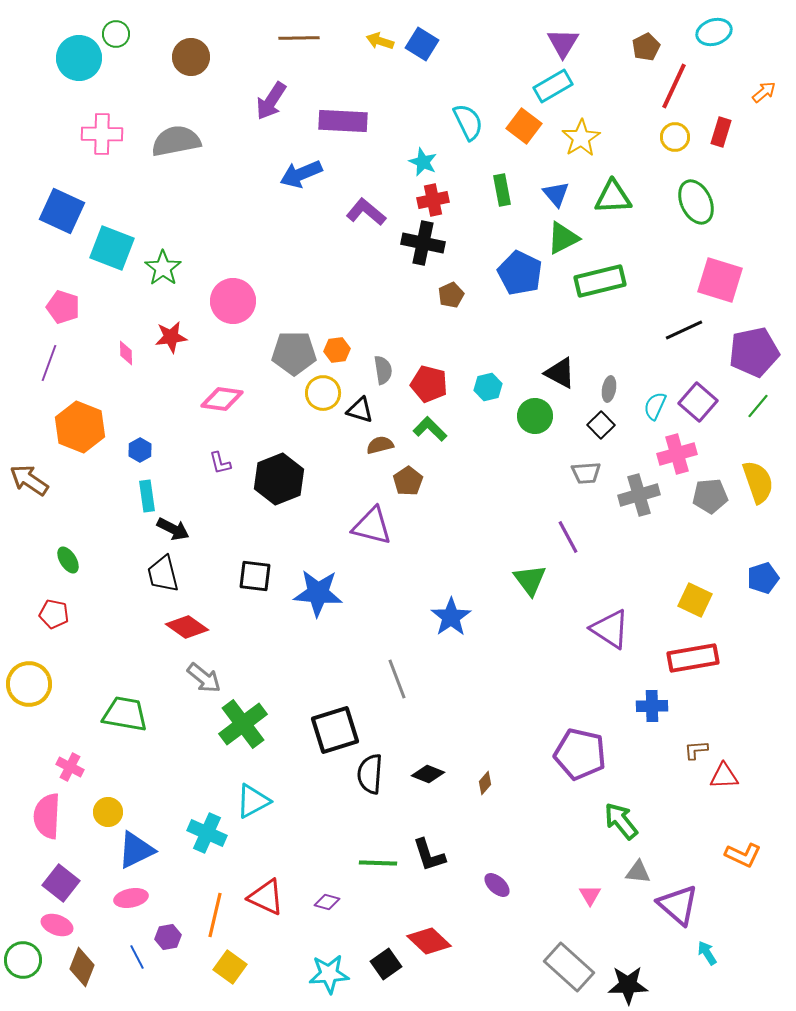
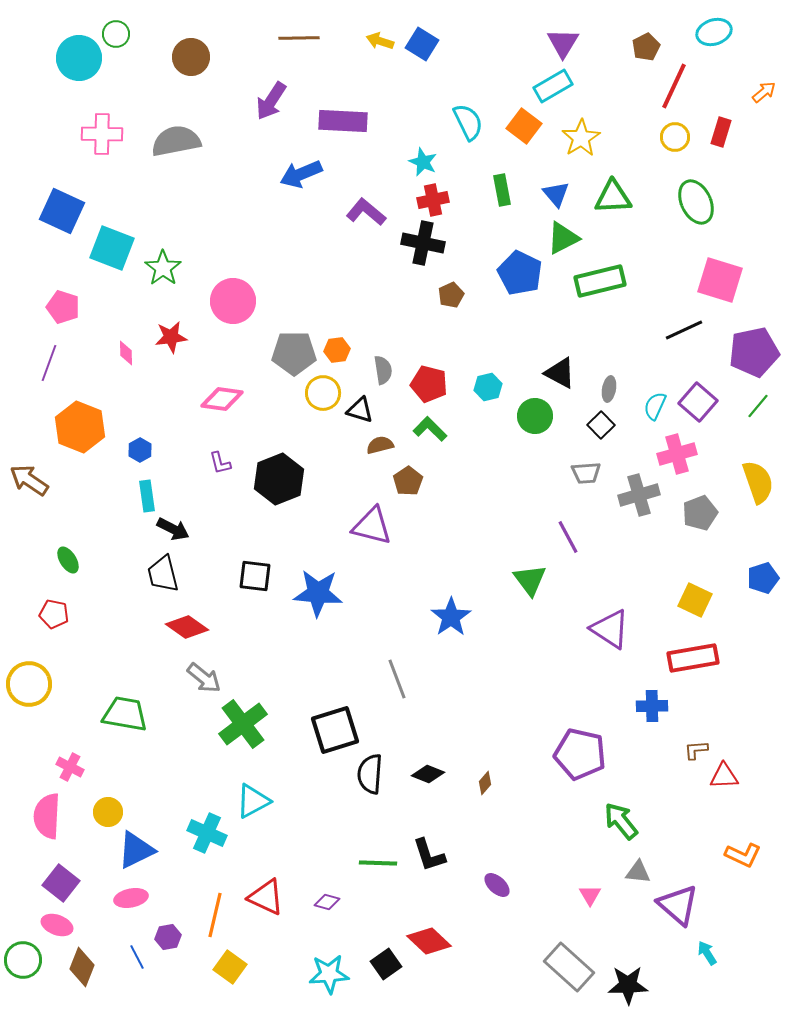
gray pentagon at (710, 496): moved 10 px left, 17 px down; rotated 16 degrees counterclockwise
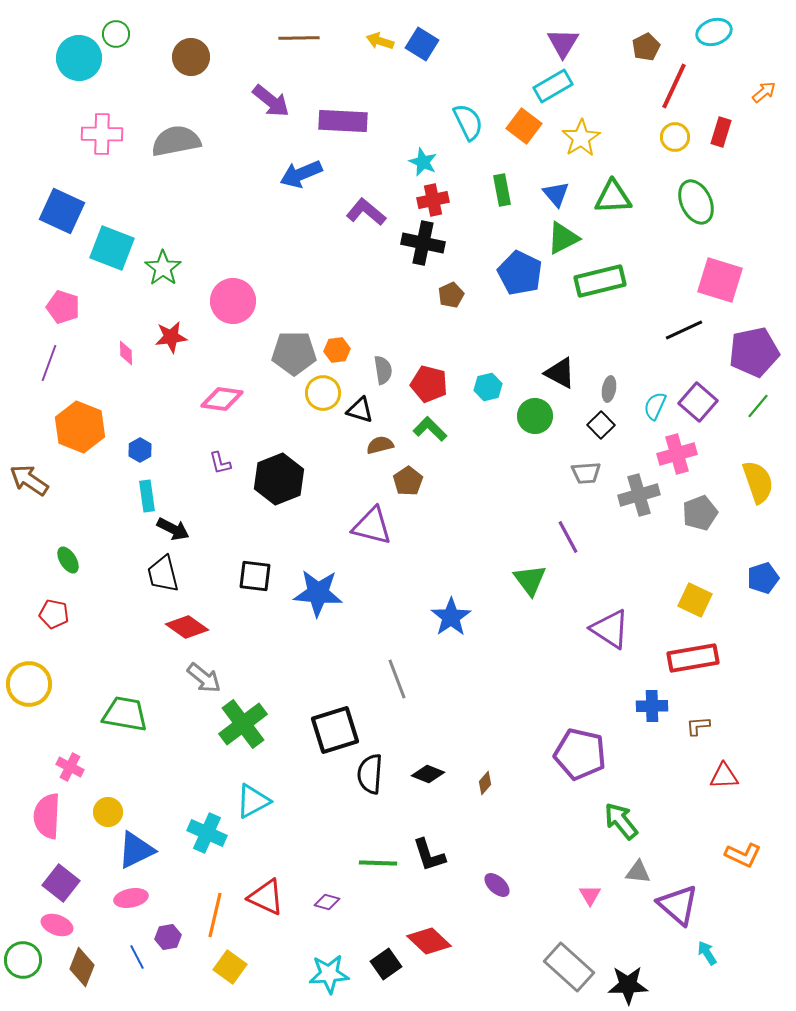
purple arrow at (271, 101): rotated 84 degrees counterclockwise
brown L-shape at (696, 750): moved 2 px right, 24 px up
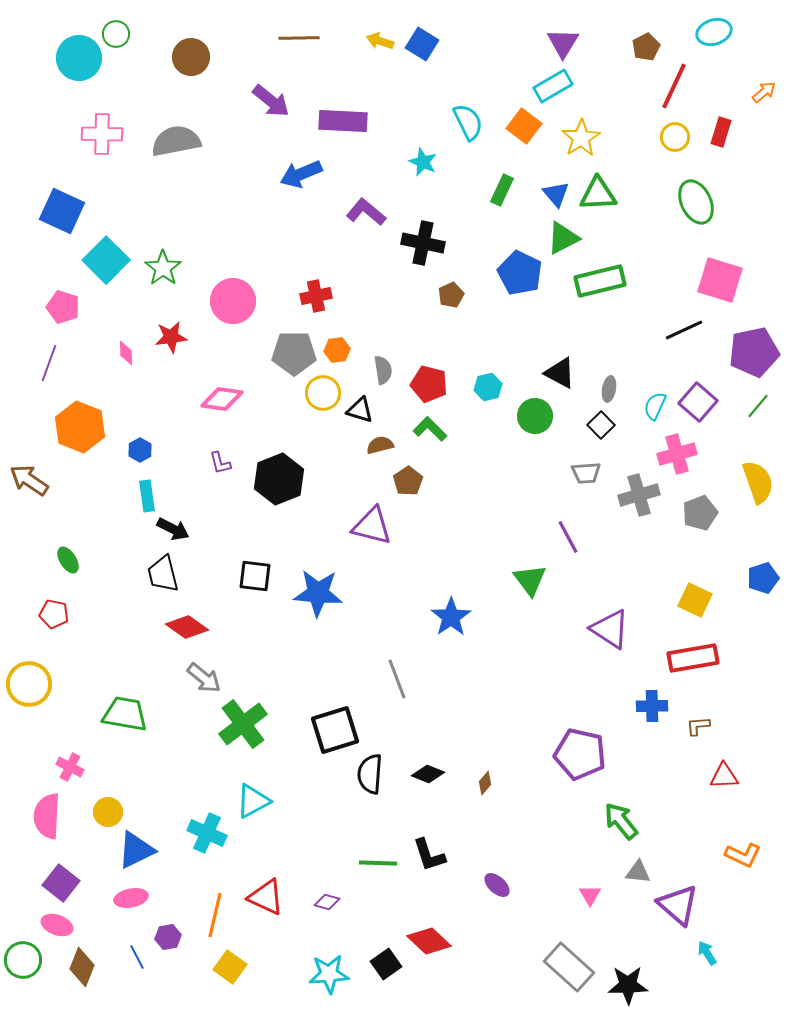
green rectangle at (502, 190): rotated 36 degrees clockwise
green triangle at (613, 197): moved 15 px left, 3 px up
red cross at (433, 200): moved 117 px left, 96 px down
cyan square at (112, 248): moved 6 px left, 12 px down; rotated 24 degrees clockwise
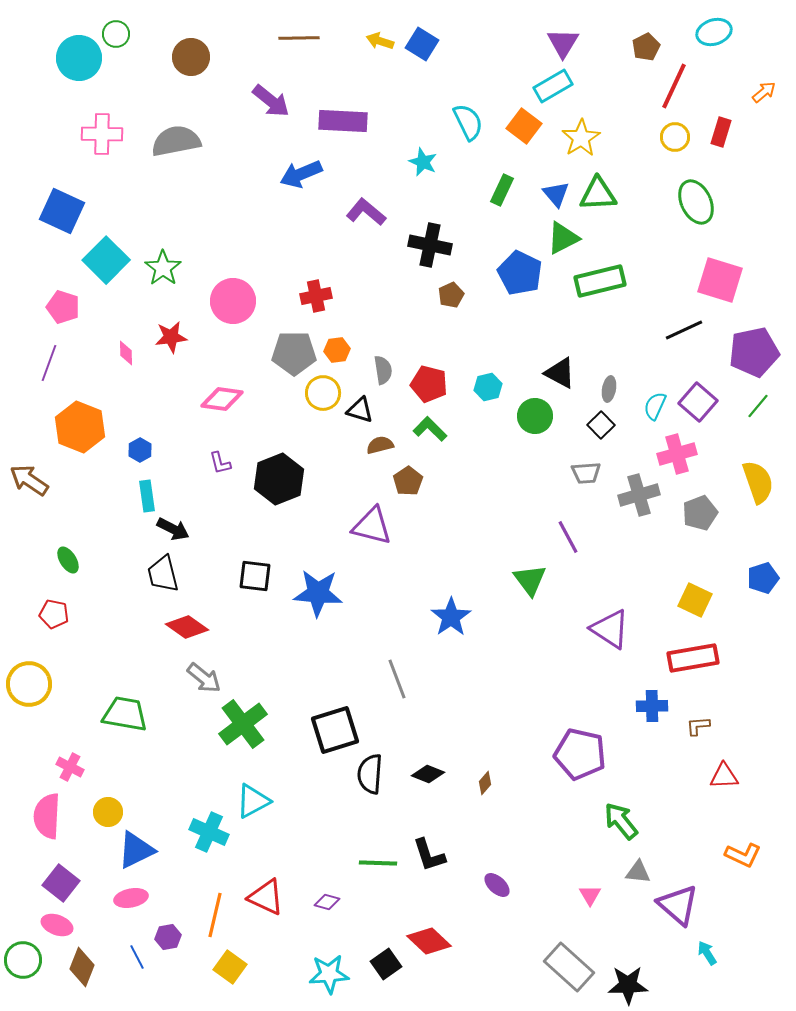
black cross at (423, 243): moved 7 px right, 2 px down
cyan cross at (207, 833): moved 2 px right, 1 px up
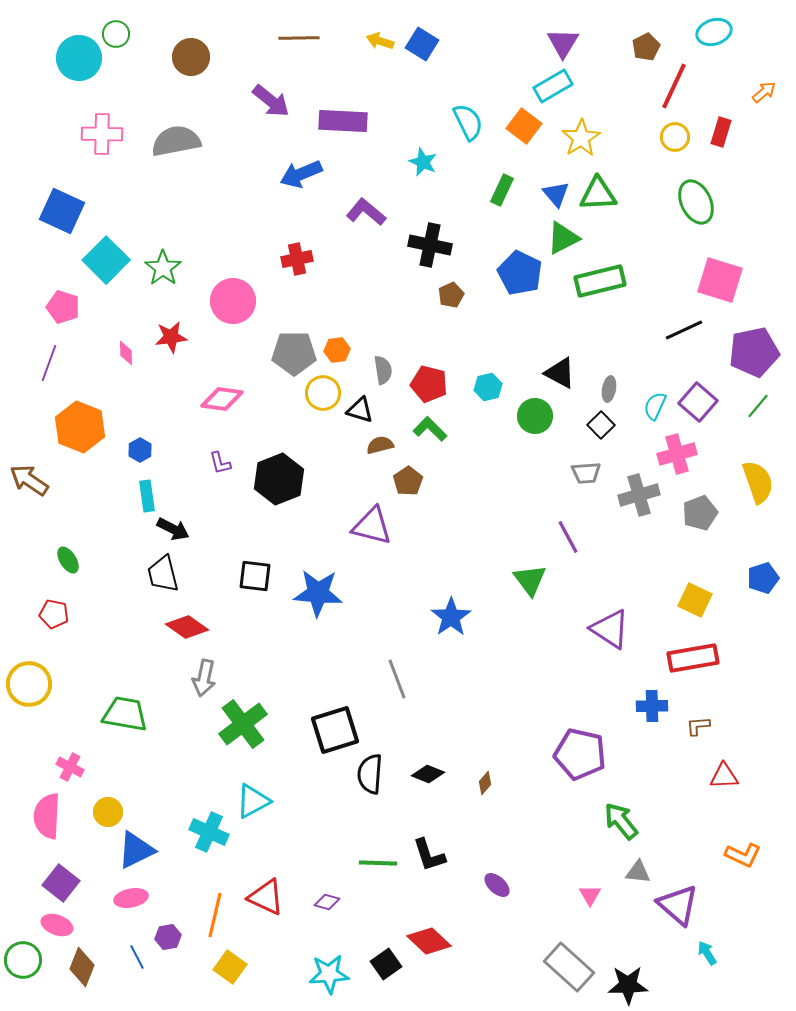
red cross at (316, 296): moved 19 px left, 37 px up
gray arrow at (204, 678): rotated 63 degrees clockwise
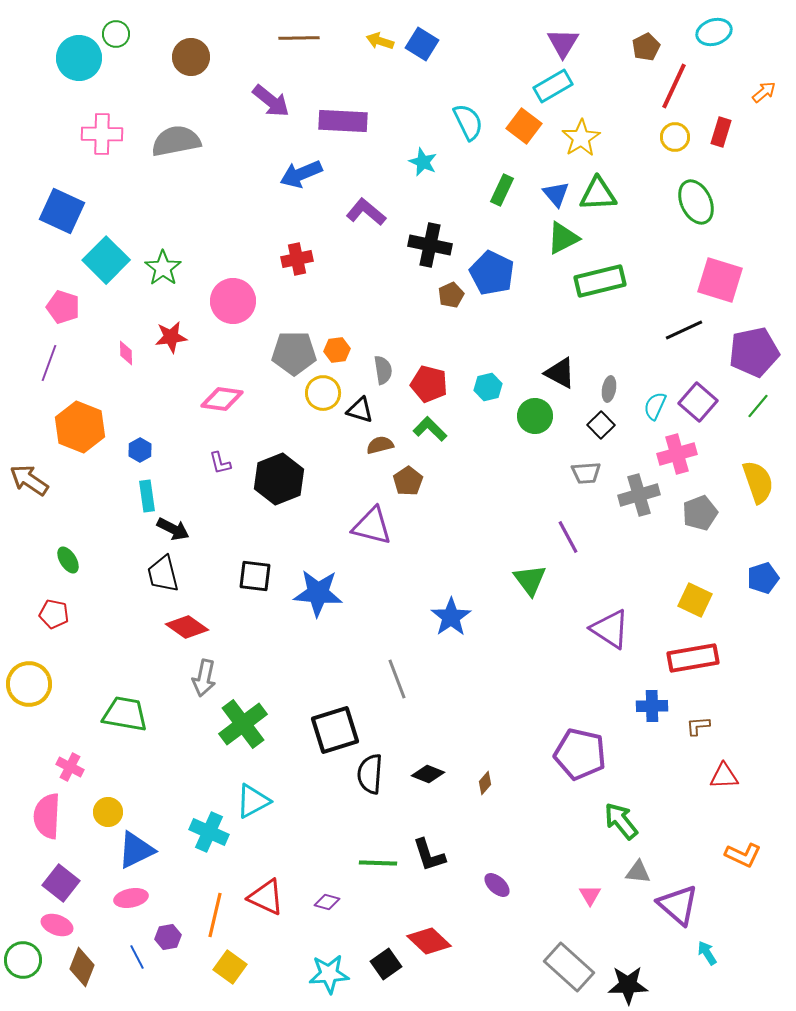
blue pentagon at (520, 273): moved 28 px left
